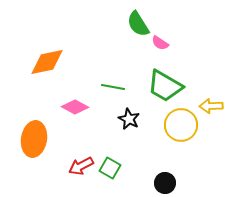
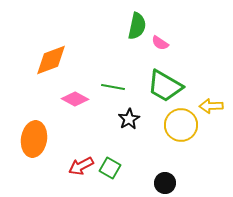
green semicircle: moved 1 px left, 2 px down; rotated 136 degrees counterclockwise
orange diamond: moved 4 px right, 2 px up; rotated 9 degrees counterclockwise
pink diamond: moved 8 px up
black star: rotated 15 degrees clockwise
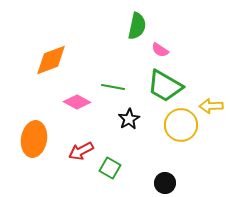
pink semicircle: moved 7 px down
pink diamond: moved 2 px right, 3 px down
red arrow: moved 15 px up
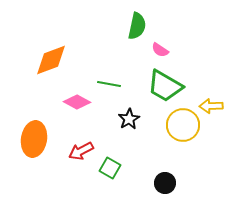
green line: moved 4 px left, 3 px up
yellow circle: moved 2 px right
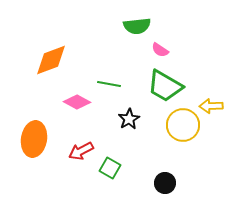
green semicircle: rotated 72 degrees clockwise
